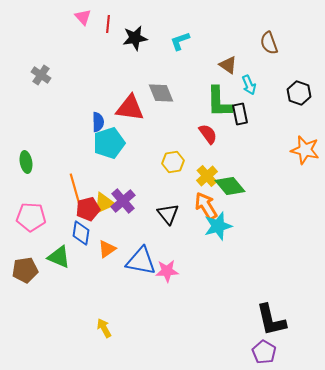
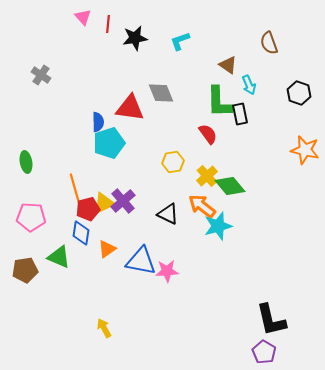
orange arrow: moved 4 px left; rotated 20 degrees counterclockwise
black triangle: rotated 25 degrees counterclockwise
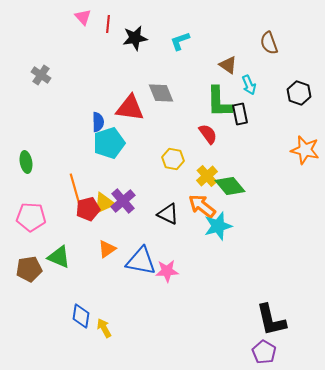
yellow hexagon: moved 3 px up; rotated 20 degrees clockwise
blue diamond: moved 83 px down
brown pentagon: moved 4 px right, 1 px up
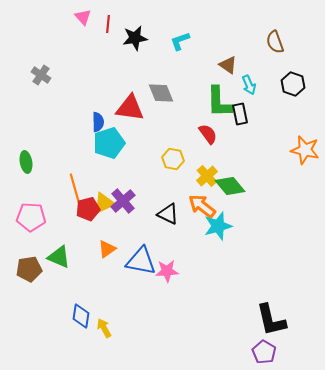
brown semicircle: moved 6 px right, 1 px up
black hexagon: moved 6 px left, 9 px up
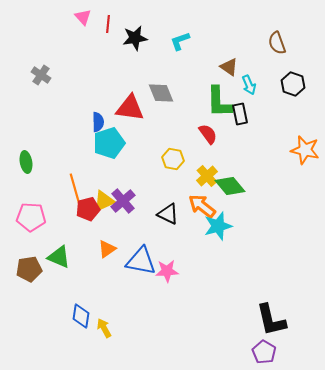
brown semicircle: moved 2 px right, 1 px down
brown triangle: moved 1 px right, 2 px down
yellow triangle: moved 2 px up
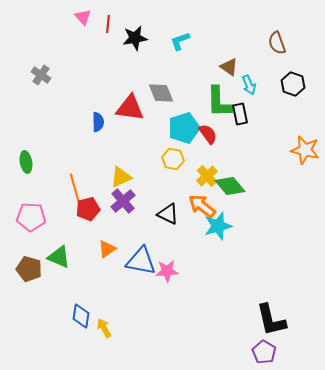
cyan pentagon: moved 75 px right, 15 px up
yellow triangle: moved 17 px right, 24 px up
brown pentagon: rotated 25 degrees clockwise
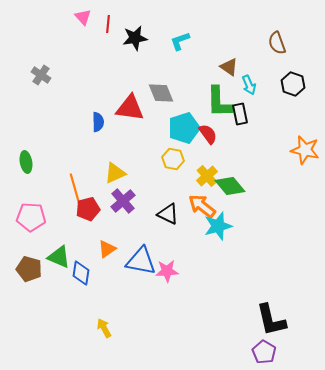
yellow triangle: moved 6 px left, 4 px up
blue diamond: moved 43 px up
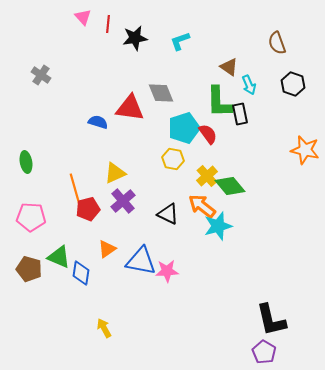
blue semicircle: rotated 72 degrees counterclockwise
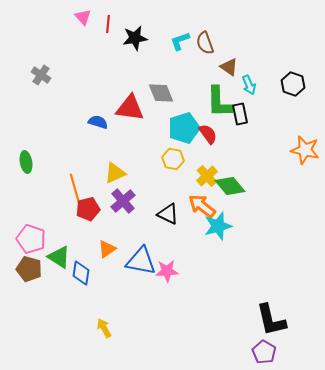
brown semicircle: moved 72 px left
pink pentagon: moved 22 px down; rotated 16 degrees clockwise
green triangle: rotated 10 degrees clockwise
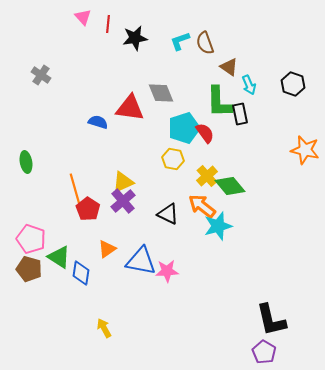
red semicircle: moved 3 px left, 1 px up
yellow triangle: moved 8 px right, 9 px down
red pentagon: rotated 25 degrees counterclockwise
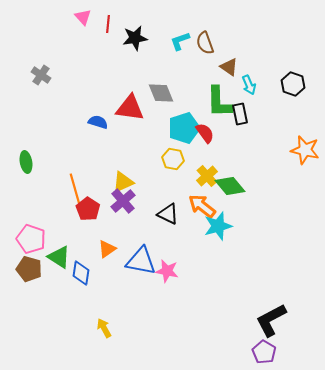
pink star: rotated 15 degrees clockwise
black L-shape: rotated 75 degrees clockwise
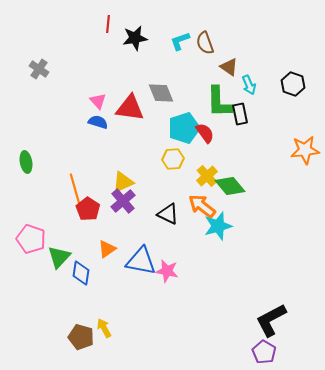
pink triangle: moved 15 px right, 84 px down
gray cross: moved 2 px left, 6 px up
orange star: rotated 20 degrees counterclockwise
yellow hexagon: rotated 15 degrees counterclockwise
green triangle: rotated 40 degrees clockwise
brown pentagon: moved 52 px right, 68 px down
